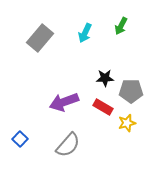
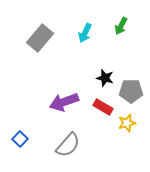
black star: rotated 18 degrees clockwise
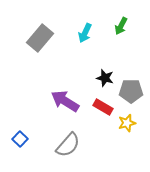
purple arrow: moved 1 px right, 1 px up; rotated 52 degrees clockwise
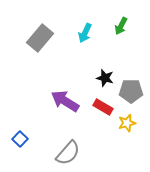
gray semicircle: moved 8 px down
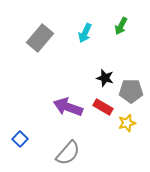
purple arrow: moved 3 px right, 6 px down; rotated 12 degrees counterclockwise
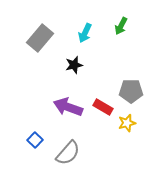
black star: moved 31 px left, 13 px up; rotated 30 degrees counterclockwise
blue square: moved 15 px right, 1 px down
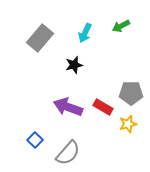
green arrow: rotated 36 degrees clockwise
gray pentagon: moved 2 px down
yellow star: moved 1 px right, 1 px down
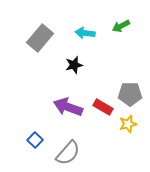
cyan arrow: rotated 72 degrees clockwise
gray pentagon: moved 1 px left, 1 px down
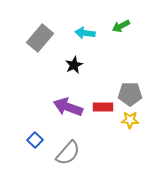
black star: rotated 12 degrees counterclockwise
red rectangle: rotated 30 degrees counterclockwise
yellow star: moved 2 px right, 4 px up; rotated 18 degrees clockwise
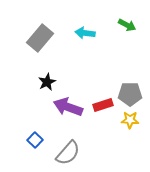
green arrow: moved 6 px right, 1 px up; rotated 126 degrees counterclockwise
black star: moved 27 px left, 17 px down
red rectangle: moved 2 px up; rotated 18 degrees counterclockwise
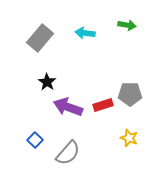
green arrow: rotated 18 degrees counterclockwise
black star: rotated 12 degrees counterclockwise
yellow star: moved 1 px left, 18 px down; rotated 18 degrees clockwise
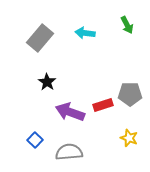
green arrow: rotated 54 degrees clockwise
purple arrow: moved 2 px right, 5 px down
gray semicircle: moved 1 px right, 1 px up; rotated 136 degrees counterclockwise
